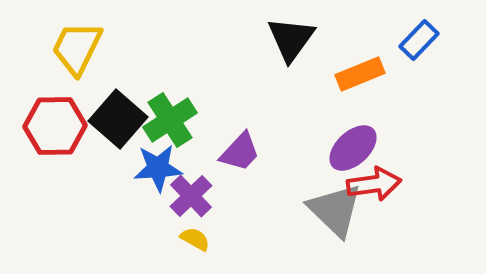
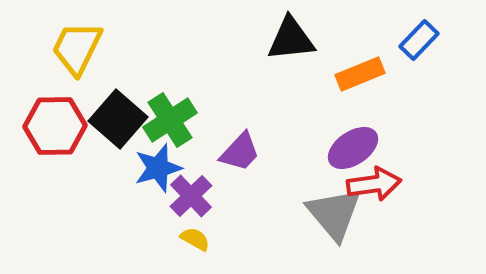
black triangle: rotated 48 degrees clockwise
purple ellipse: rotated 9 degrees clockwise
blue star: rotated 12 degrees counterclockwise
gray triangle: moved 1 px left, 4 px down; rotated 6 degrees clockwise
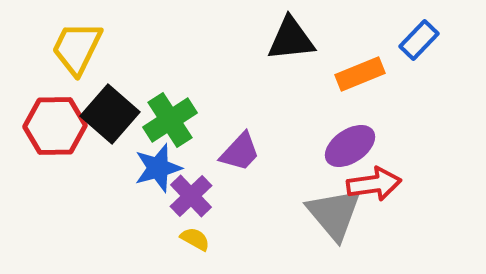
black square: moved 8 px left, 5 px up
purple ellipse: moved 3 px left, 2 px up
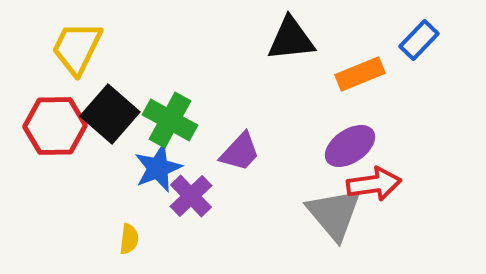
green cross: rotated 28 degrees counterclockwise
blue star: rotated 6 degrees counterclockwise
yellow semicircle: moved 66 px left; rotated 68 degrees clockwise
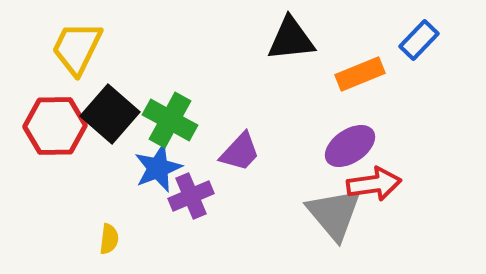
purple cross: rotated 21 degrees clockwise
yellow semicircle: moved 20 px left
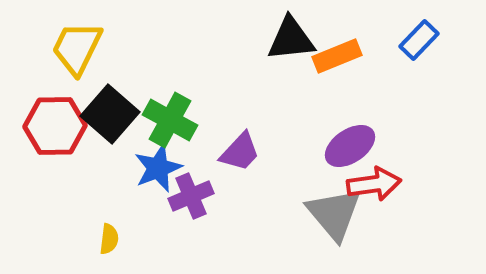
orange rectangle: moved 23 px left, 18 px up
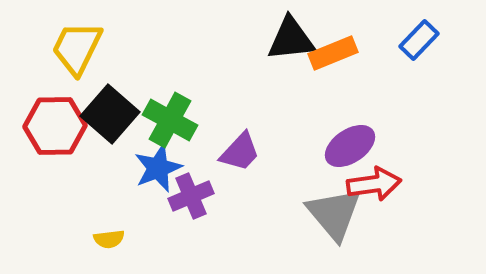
orange rectangle: moved 4 px left, 3 px up
yellow semicircle: rotated 76 degrees clockwise
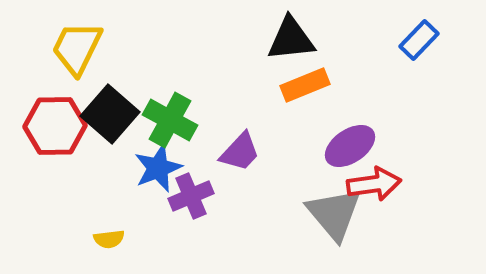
orange rectangle: moved 28 px left, 32 px down
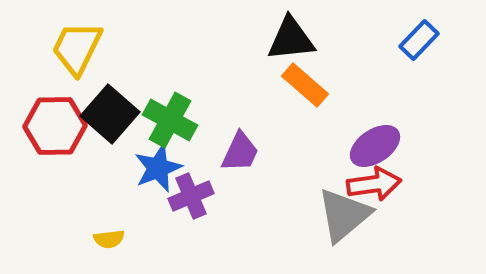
orange rectangle: rotated 63 degrees clockwise
purple ellipse: moved 25 px right
purple trapezoid: rotated 18 degrees counterclockwise
gray triangle: moved 10 px right, 1 px down; rotated 30 degrees clockwise
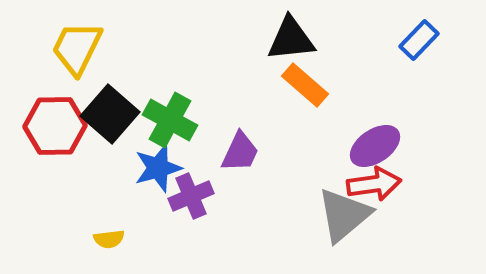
blue star: rotated 6 degrees clockwise
